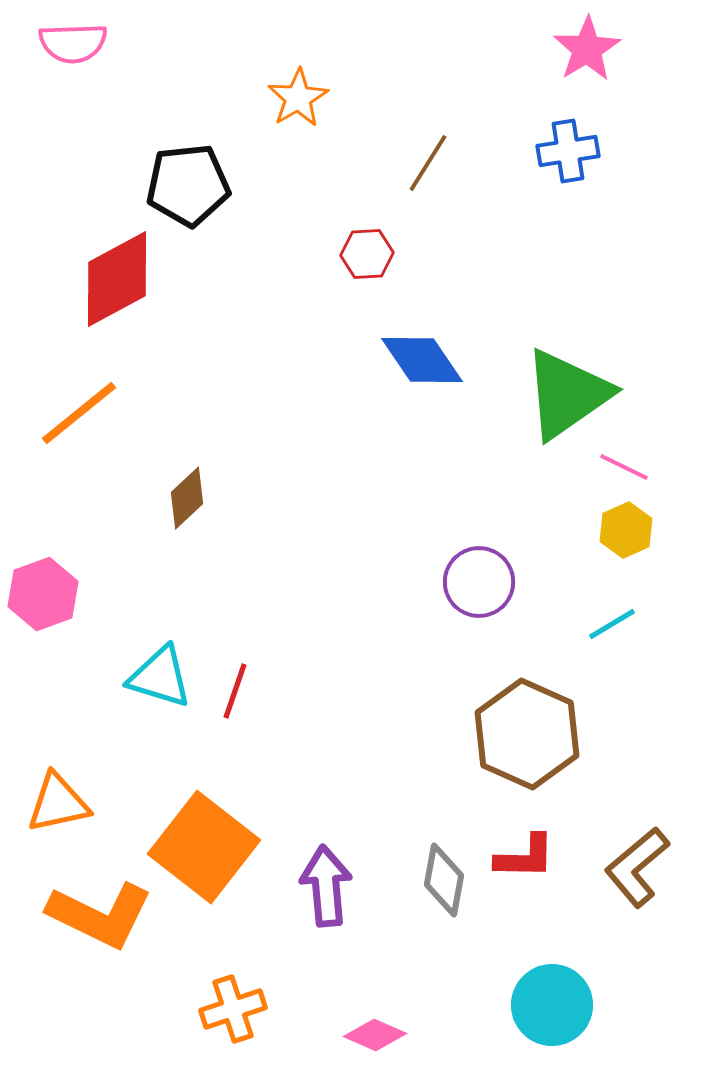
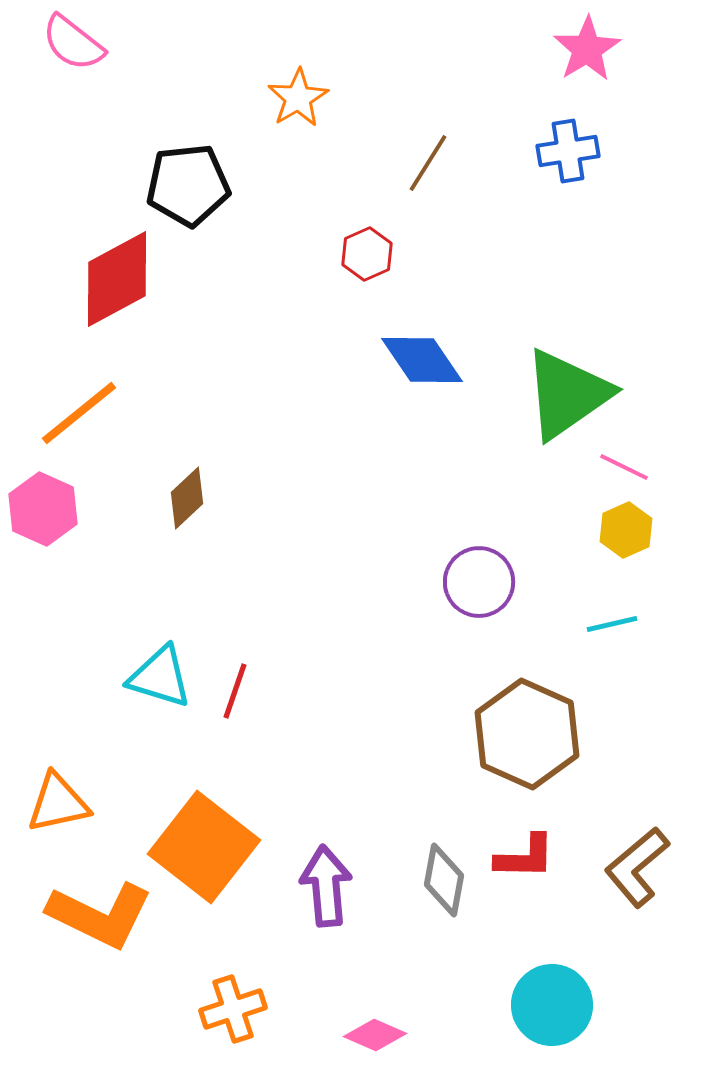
pink semicircle: rotated 40 degrees clockwise
red hexagon: rotated 21 degrees counterclockwise
pink hexagon: moved 85 px up; rotated 16 degrees counterclockwise
cyan line: rotated 18 degrees clockwise
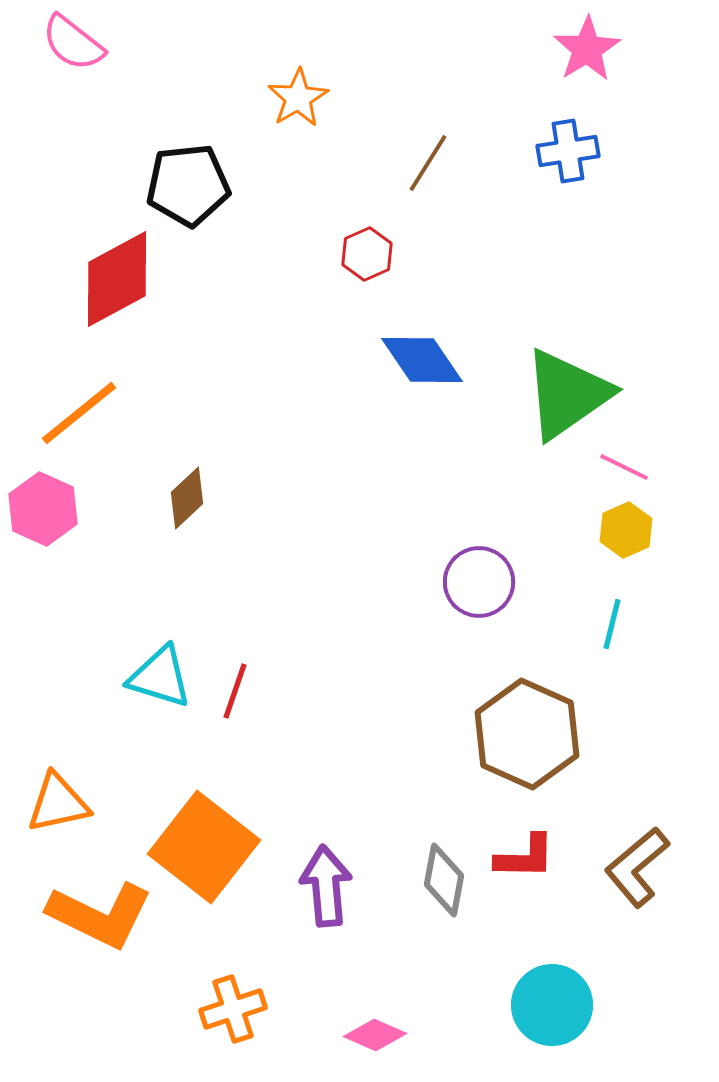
cyan line: rotated 63 degrees counterclockwise
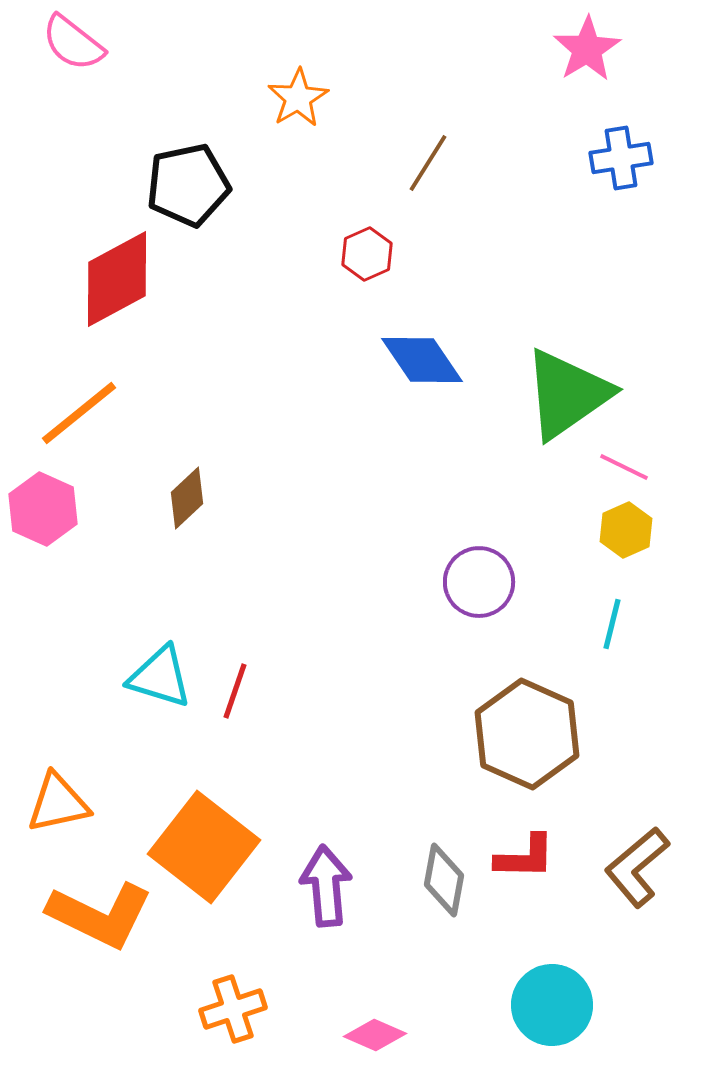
blue cross: moved 53 px right, 7 px down
black pentagon: rotated 6 degrees counterclockwise
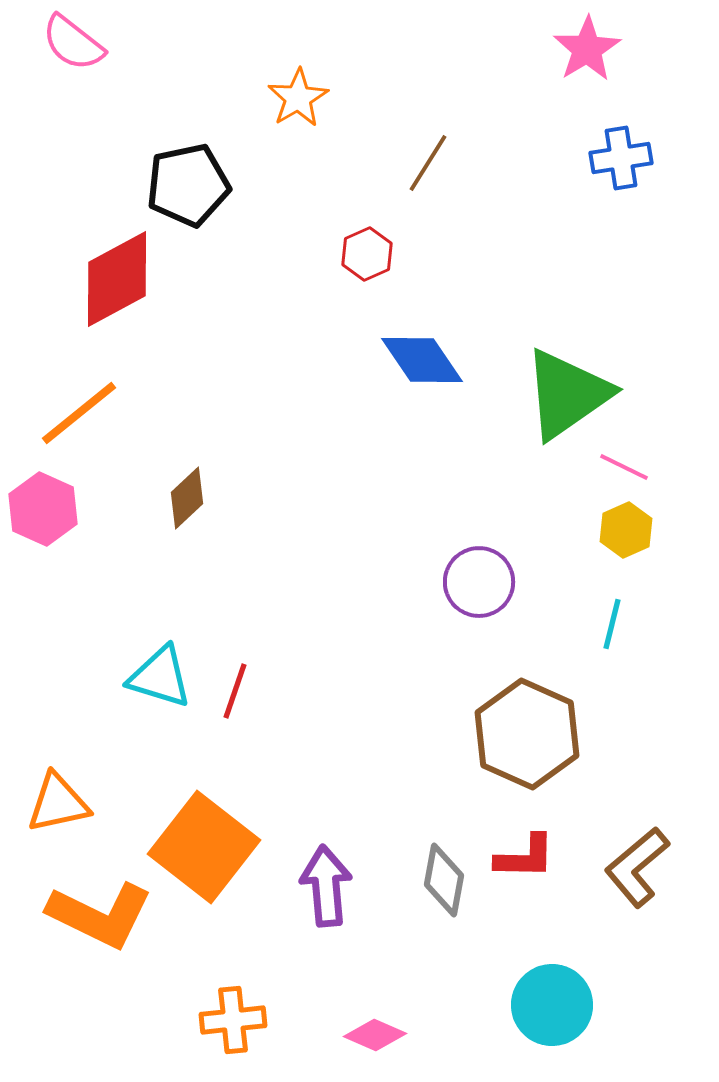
orange cross: moved 11 px down; rotated 12 degrees clockwise
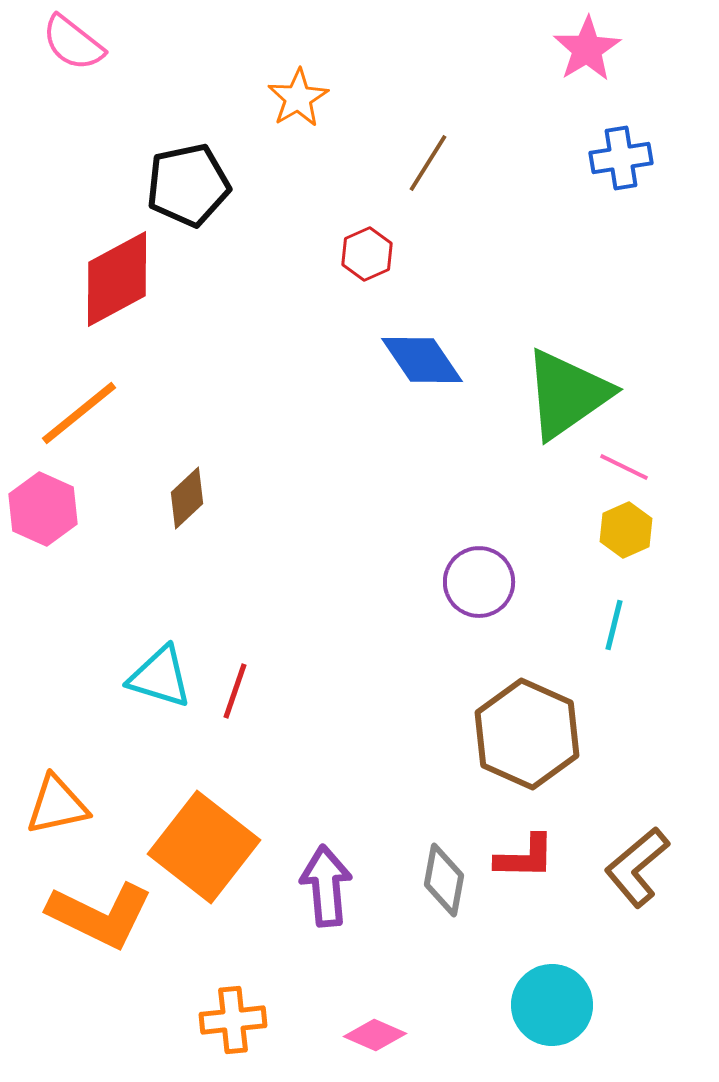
cyan line: moved 2 px right, 1 px down
orange triangle: moved 1 px left, 2 px down
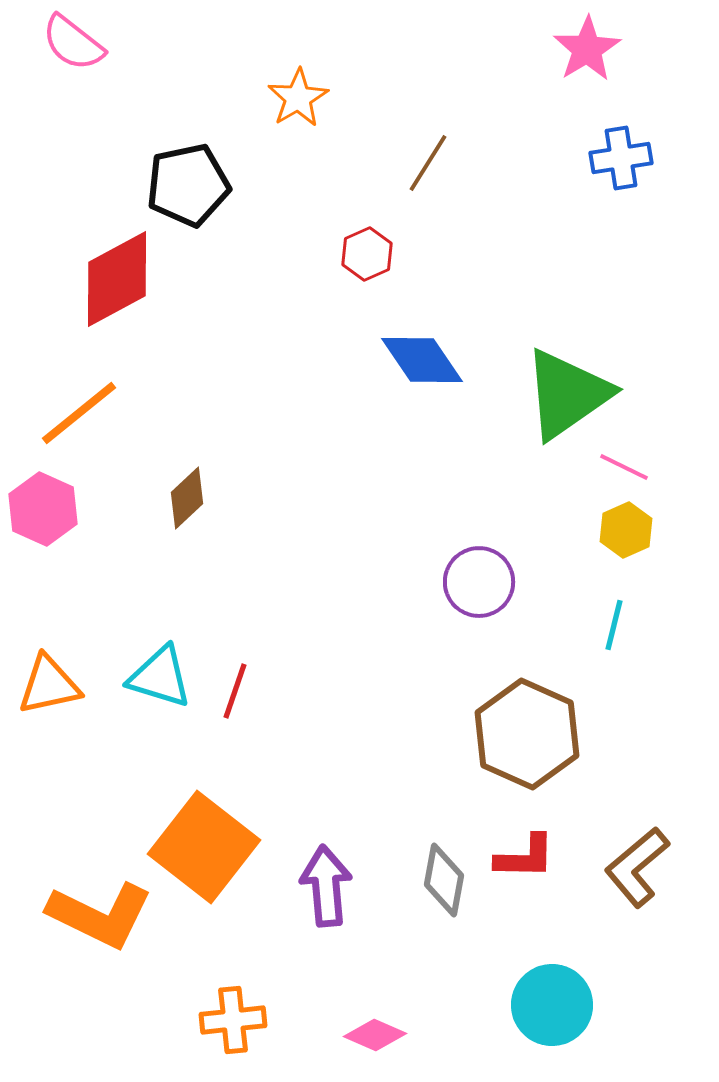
orange triangle: moved 8 px left, 120 px up
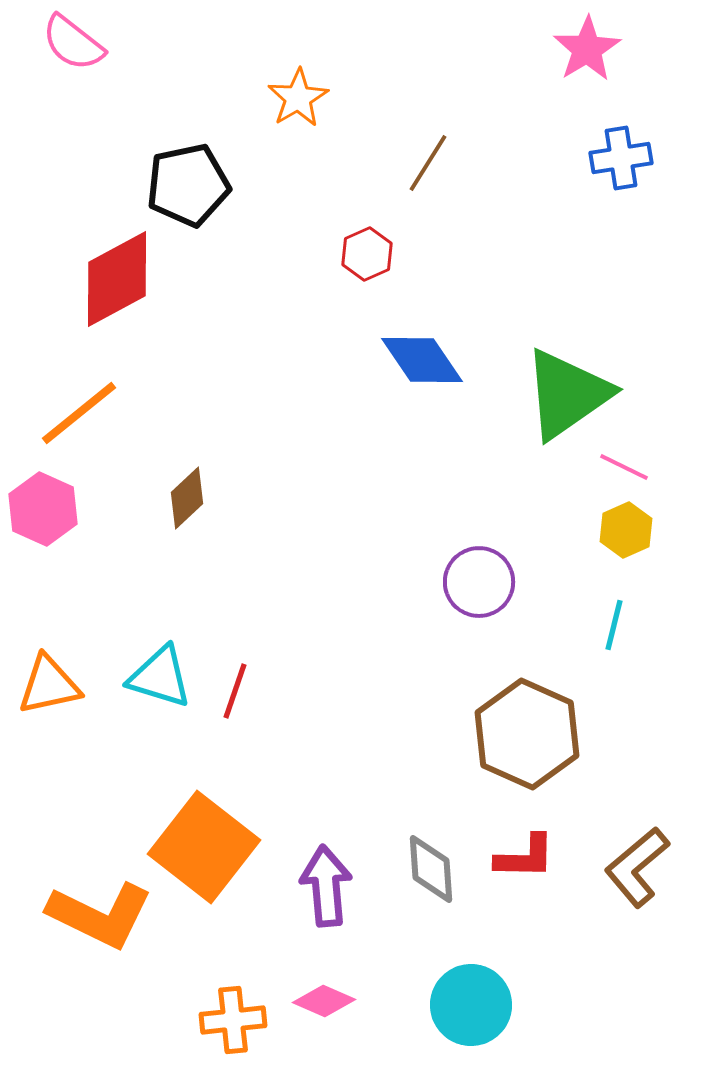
gray diamond: moved 13 px left, 11 px up; rotated 14 degrees counterclockwise
cyan circle: moved 81 px left
pink diamond: moved 51 px left, 34 px up
